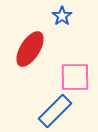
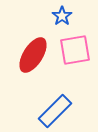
red ellipse: moved 3 px right, 6 px down
pink square: moved 27 px up; rotated 8 degrees counterclockwise
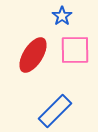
pink square: rotated 8 degrees clockwise
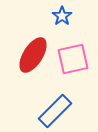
pink square: moved 2 px left, 9 px down; rotated 12 degrees counterclockwise
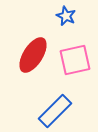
blue star: moved 4 px right; rotated 12 degrees counterclockwise
pink square: moved 2 px right, 1 px down
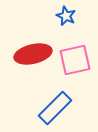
red ellipse: moved 1 px up; rotated 45 degrees clockwise
blue rectangle: moved 3 px up
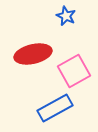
pink square: moved 1 px left, 11 px down; rotated 16 degrees counterclockwise
blue rectangle: rotated 16 degrees clockwise
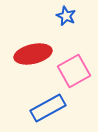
blue rectangle: moved 7 px left
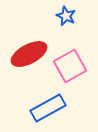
red ellipse: moved 4 px left; rotated 15 degrees counterclockwise
pink square: moved 4 px left, 5 px up
